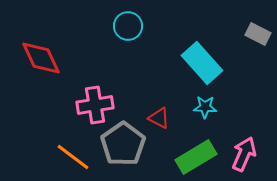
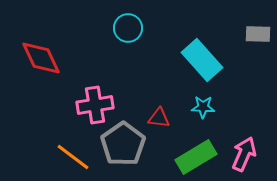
cyan circle: moved 2 px down
gray rectangle: rotated 25 degrees counterclockwise
cyan rectangle: moved 3 px up
cyan star: moved 2 px left
red triangle: rotated 20 degrees counterclockwise
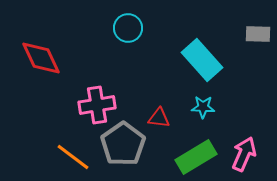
pink cross: moved 2 px right
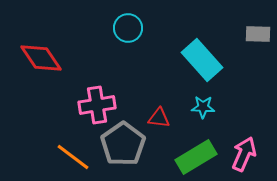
red diamond: rotated 9 degrees counterclockwise
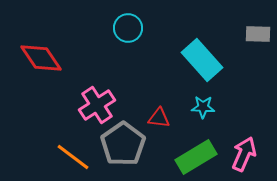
pink cross: rotated 24 degrees counterclockwise
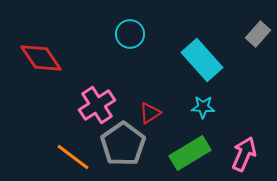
cyan circle: moved 2 px right, 6 px down
gray rectangle: rotated 50 degrees counterclockwise
red triangle: moved 9 px left, 5 px up; rotated 40 degrees counterclockwise
green rectangle: moved 6 px left, 4 px up
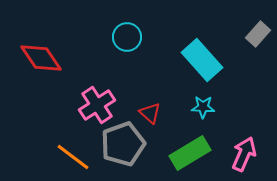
cyan circle: moved 3 px left, 3 px down
red triangle: rotated 45 degrees counterclockwise
gray pentagon: rotated 15 degrees clockwise
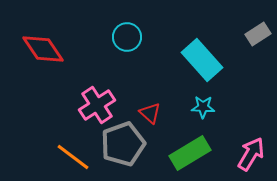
gray rectangle: rotated 15 degrees clockwise
red diamond: moved 2 px right, 9 px up
pink arrow: moved 7 px right; rotated 8 degrees clockwise
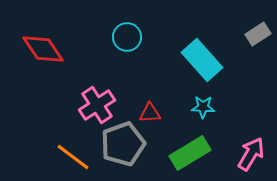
red triangle: rotated 45 degrees counterclockwise
